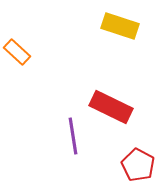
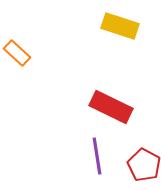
orange rectangle: moved 1 px down
purple line: moved 24 px right, 20 px down
red pentagon: moved 6 px right
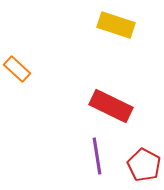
yellow rectangle: moved 4 px left, 1 px up
orange rectangle: moved 16 px down
red rectangle: moved 1 px up
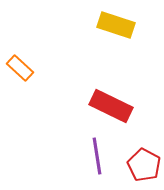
orange rectangle: moved 3 px right, 1 px up
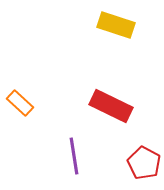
orange rectangle: moved 35 px down
purple line: moved 23 px left
red pentagon: moved 2 px up
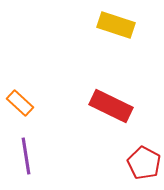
purple line: moved 48 px left
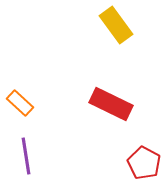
yellow rectangle: rotated 36 degrees clockwise
red rectangle: moved 2 px up
